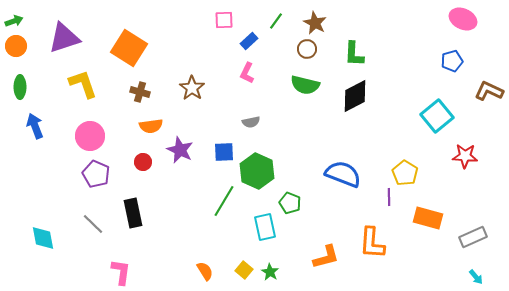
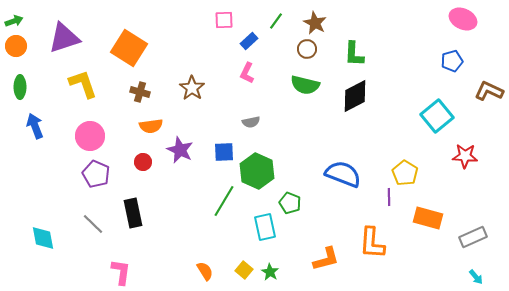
orange L-shape at (326, 257): moved 2 px down
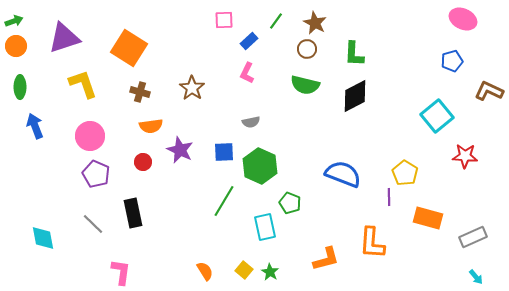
green hexagon at (257, 171): moved 3 px right, 5 px up
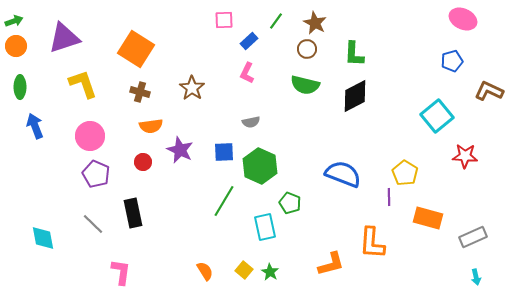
orange square at (129, 48): moved 7 px right, 1 px down
orange L-shape at (326, 259): moved 5 px right, 5 px down
cyan arrow at (476, 277): rotated 28 degrees clockwise
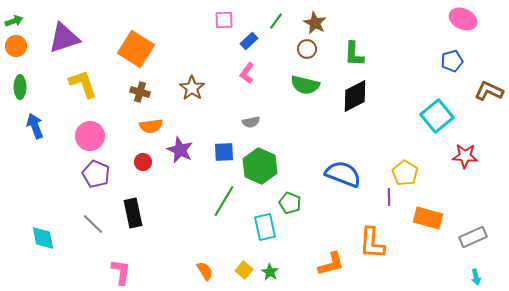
pink L-shape at (247, 73): rotated 10 degrees clockwise
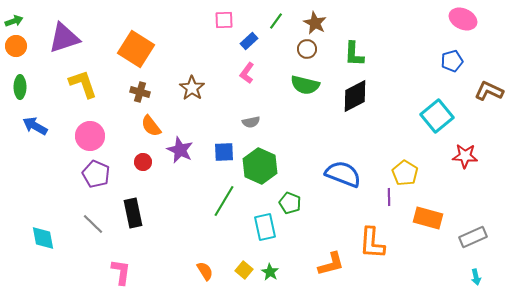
blue arrow at (35, 126): rotated 40 degrees counterclockwise
orange semicircle at (151, 126): rotated 60 degrees clockwise
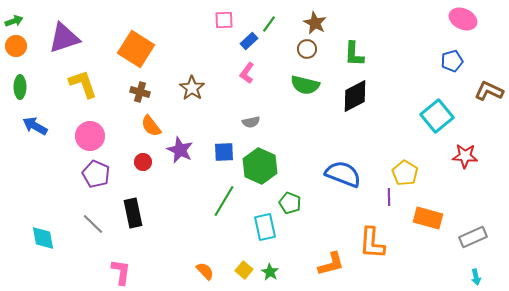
green line at (276, 21): moved 7 px left, 3 px down
orange semicircle at (205, 271): rotated 12 degrees counterclockwise
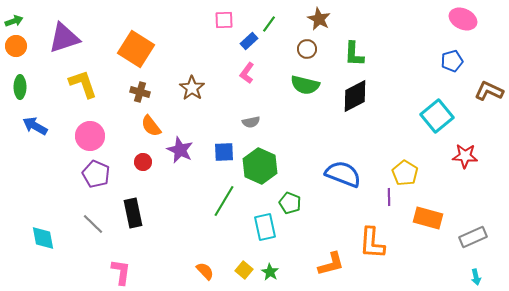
brown star at (315, 23): moved 4 px right, 4 px up
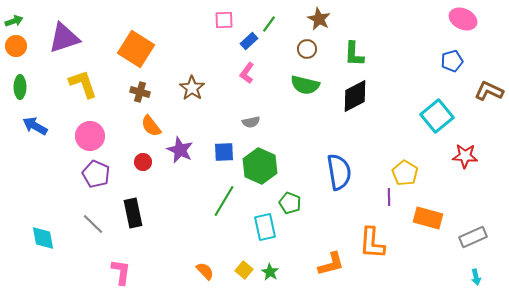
blue semicircle at (343, 174): moved 4 px left, 2 px up; rotated 60 degrees clockwise
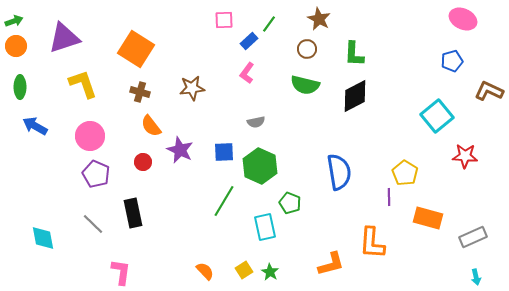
brown star at (192, 88): rotated 30 degrees clockwise
gray semicircle at (251, 122): moved 5 px right
yellow square at (244, 270): rotated 18 degrees clockwise
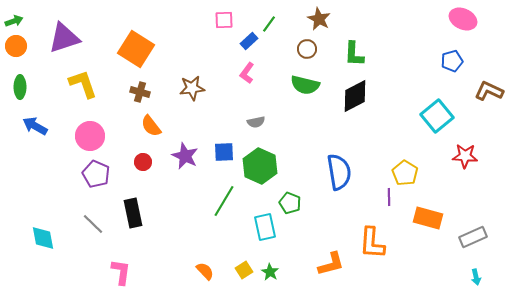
purple star at (180, 150): moved 5 px right, 6 px down
